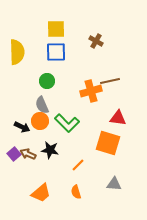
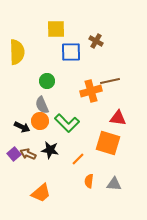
blue square: moved 15 px right
orange line: moved 6 px up
orange semicircle: moved 13 px right, 11 px up; rotated 24 degrees clockwise
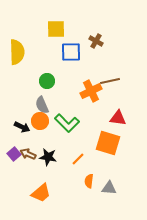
orange cross: rotated 10 degrees counterclockwise
black star: moved 2 px left, 7 px down
gray triangle: moved 5 px left, 4 px down
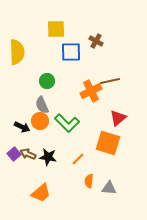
red triangle: rotated 48 degrees counterclockwise
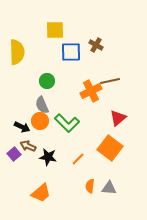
yellow square: moved 1 px left, 1 px down
brown cross: moved 4 px down
orange square: moved 2 px right, 5 px down; rotated 20 degrees clockwise
brown arrow: moved 8 px up
orange semicircle: moved 1 px right, 5 px down
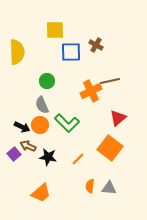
orange circle: moved 4 px down
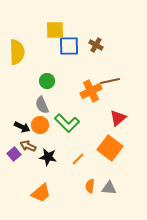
blue square: moved 2 px left, 6 px up
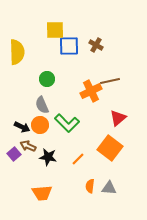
green circle: moved 2 px up
orange trapezoid: moved 1 px right; rotated 35 degrees clockwise
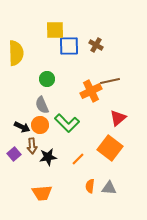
yellow semicircle: moved 1 px left, 1 px down
brown arrow: moved 4 px right; rotated 119 degrees counterclockwise
black star: rotated 18 degrees counterclockwise
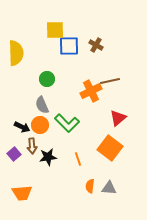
orange line: rotated 64 degrees counterclockwise
orange trapezoid: moved 20 px left
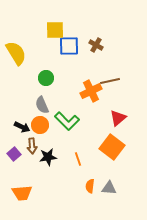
yellow semicircle: rotated 30 degrees counterclockwise
green circle: moved 1 px left, 1 px up
green L-shape: moved 2 px up
orange square: moved 2 px right, 1 px up
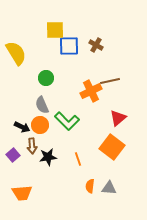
purple square: moved 1 px left, 1 px down
